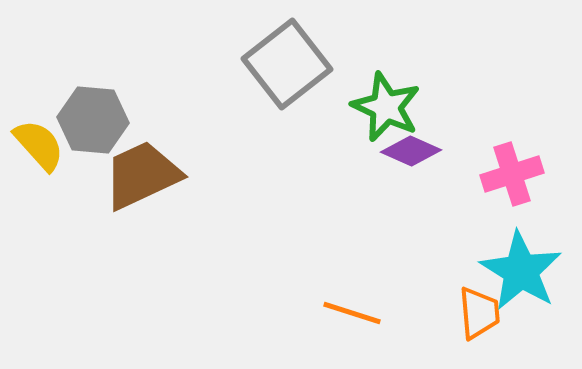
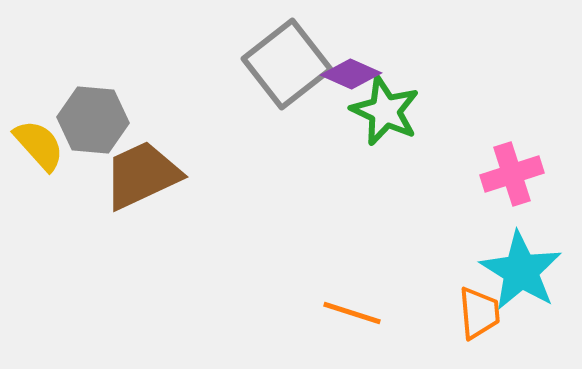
green star: moved 1 px left, 4 px down
purple diamond: moved 60 px left, 77 px up
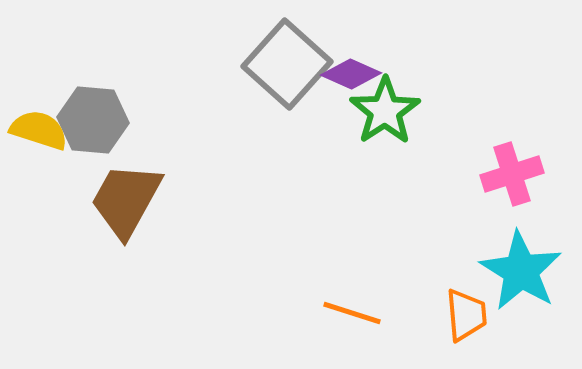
gray square: rotated 10 degrees counterclockwise
green star: rotated 14 degrees clockwise
yellow semicircle: moved 15 px up; rotated 30 degrees counterclockwise
brown trapezoid: moved 16 px left, 25 px down; rotated 36 degrees counterclockwise
orange trapezoid: moved 13 px left, 2 px down
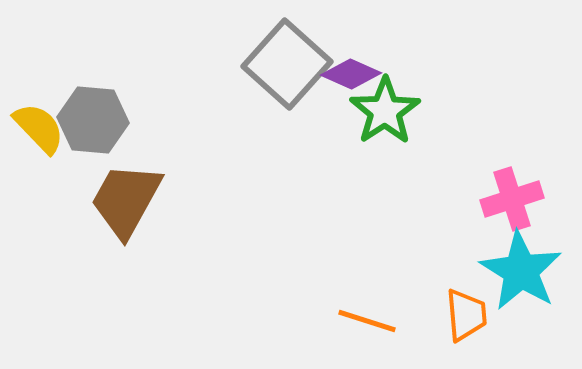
yellow semicircle: moved 2 px up; rotated 28 degrees clockwise
pink cross: moved 25 px down
orange line: moved 15 px right, 8 px down
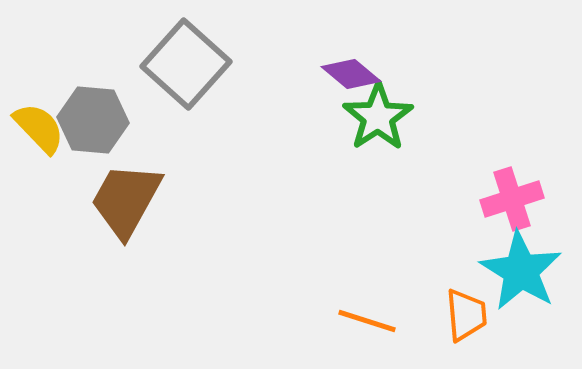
gray square: moved 101 px left
purple diamond: rotated 16 degrees clockwise
green star: moved 7 px left, 6 px down
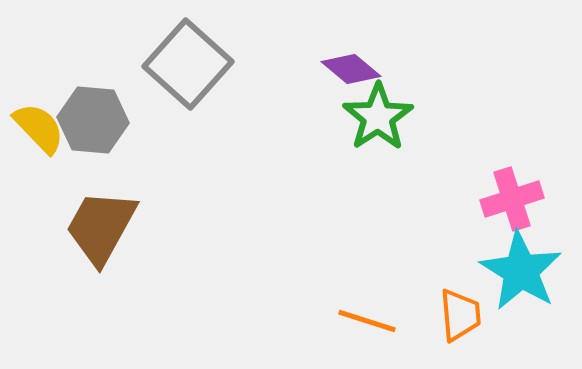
gray square: moved 2 px right
purple diamond: moved 5 px up
brown trapezoid: moved 25 px left, 27 px down
orange trapezoid: moved 6 px left
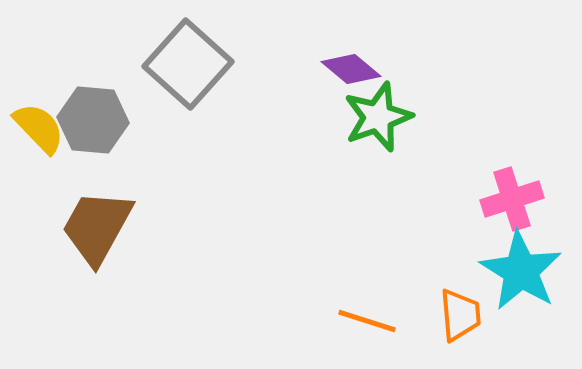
green star: rotated 14 degrees clockwise
brown trapezoid: moved 4 px left
